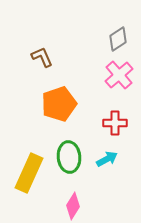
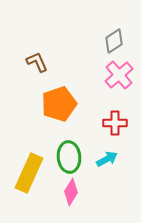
gray diamond: moved 4 px left, 2 px down
brown L-shape: moved 5 px left, 5 px down
pink diamond: moved 2 px left, 14 px up
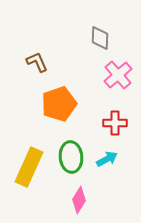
gray diamond: moved 14 px left, 3 px up; rotated 55 degrees counterclockwise
pink cross: moved 1 px left
green ellipse: moved 2 px right
yellow rectangle: moved 6 px up
pink diamond: moved 8 px right, 8 px down
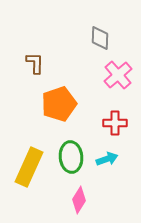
brown L-shape: moved 2 px left, 1 px down; rotated 25 degrees clockwise
cyan arrow: rotated 10 degrees clockwise
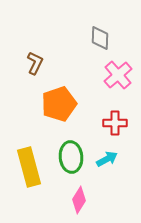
brown L-shape: rotated 25 degrees clockwise
cyan arrow: rotated 10 degrees counterclockwise
yellow rectangle: rotated 39 degrees counterclockwise
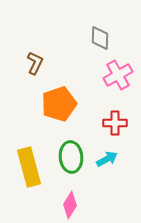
pink cross: rotated 12 degrees clockwise
pink diamond: moved 9 px left, 5 px down
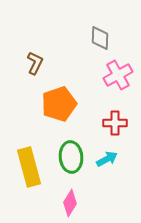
pink diamond: moved 2 px up
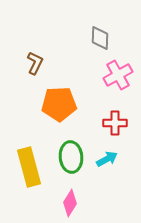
orange pentagon: rotated 16 degrees clockwise
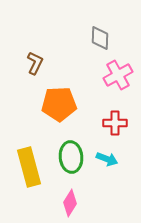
cyan arrow: rotated 50 degrees clockwise
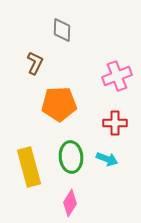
gray diamond: moved 38 px left, 8 px up
pink cross: moved 1 px left, 1 px down; rotated 8 degrees clockwise
